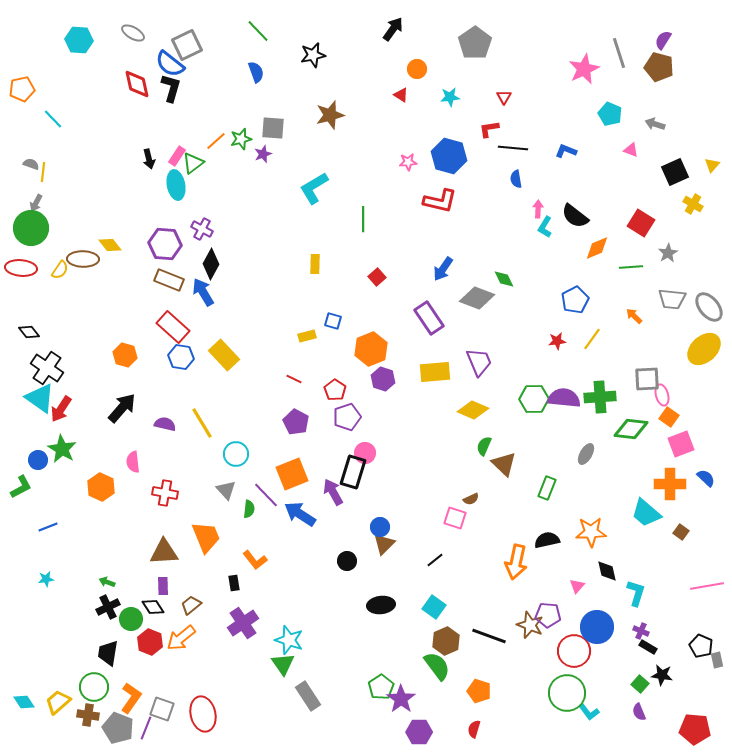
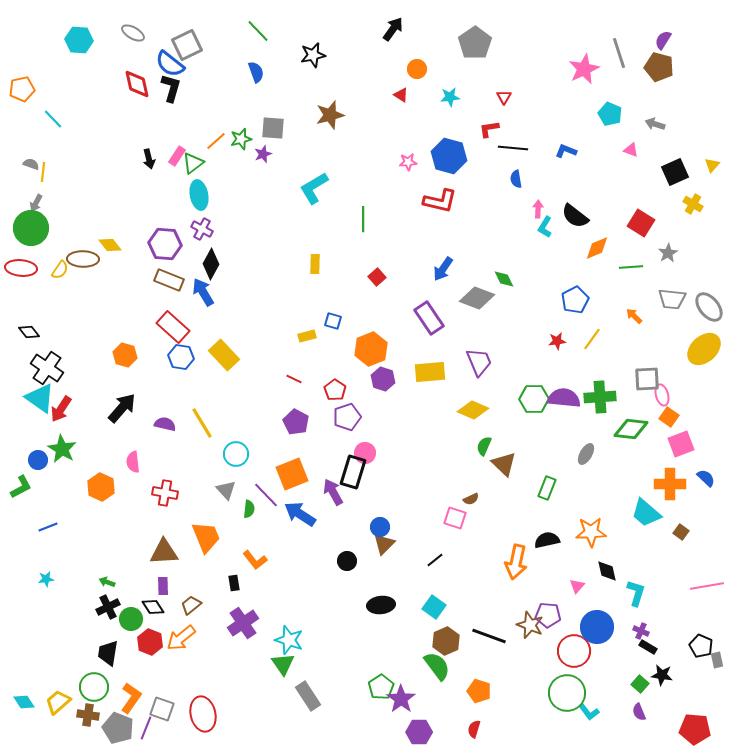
cyan ellipse at (176, 185): moved 23 px right, 10 px down
yellow rectangle at (435, 372): moved 5 px left
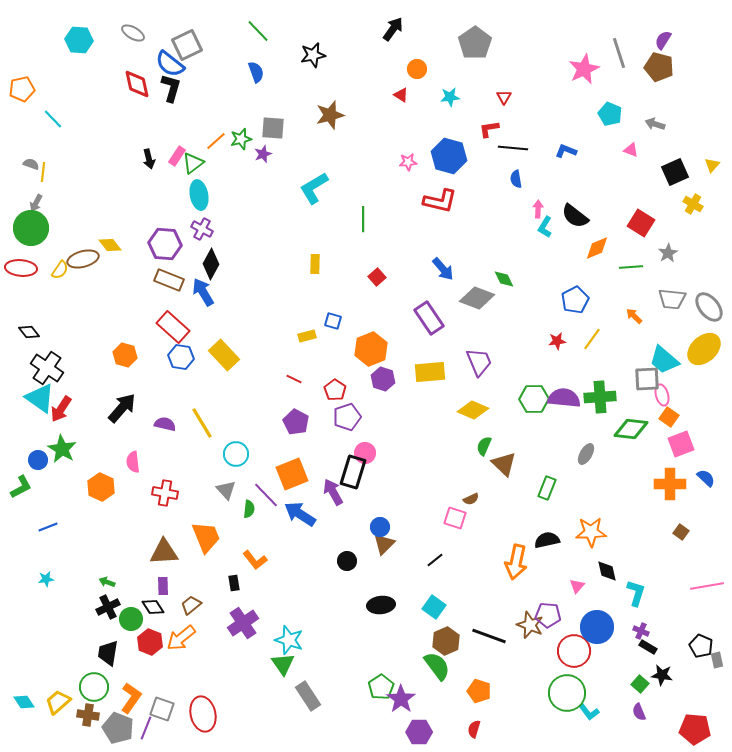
brown ellipse at (83, 259): rotated 16 degrees counterclockwise
blue arrow at (443, 269): rotated 75 degrees counterclockwise
cyan trapezoid at (646, 513): moved 18 px right, 153 px up
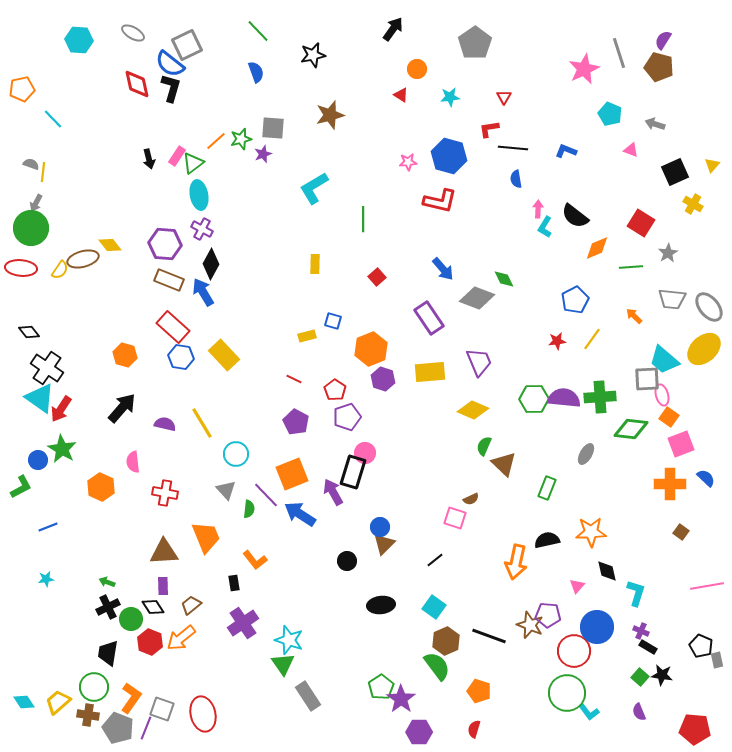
green square at (640, 684): moved 7 px up
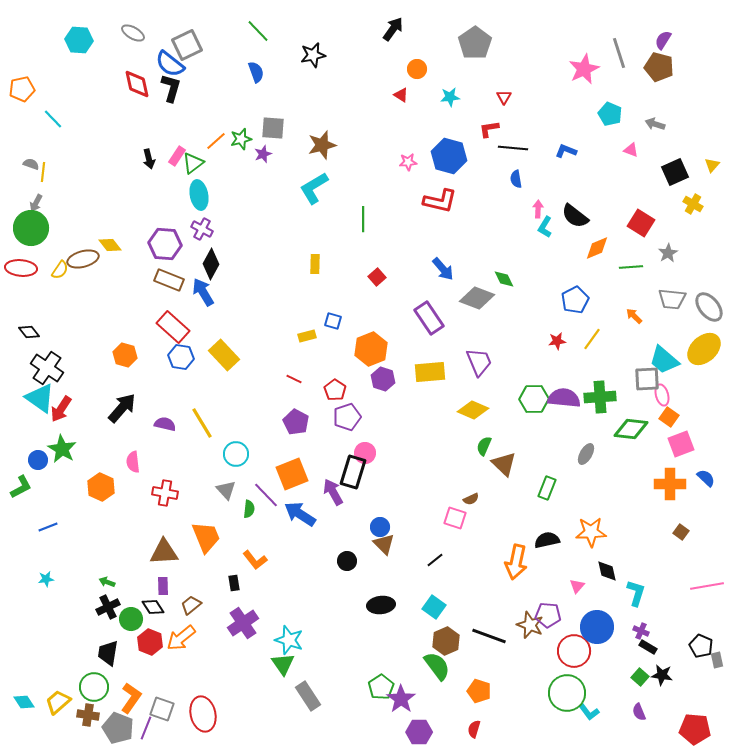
brown star at (330, 115): moved 8 px left, 30 px down
brown triangle at (384, 544): rotated 30 degrees counterclockwise
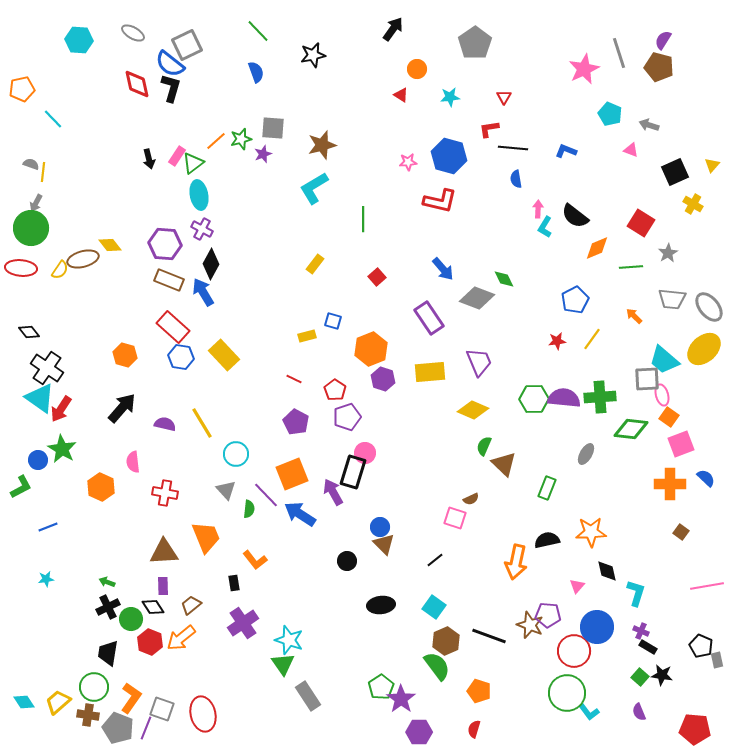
gray arrow at (655, 124): moved 6 px left, 1 px down
yellow rectangle at (315, 264): rotated 36 degrees clockwise
